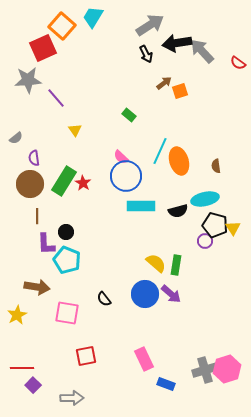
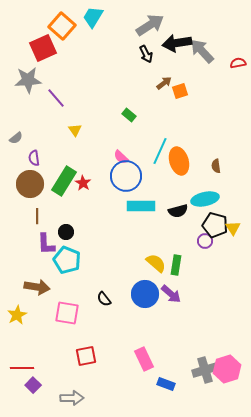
red semicircle at (238, 63): rotated 133 degrees clockwise
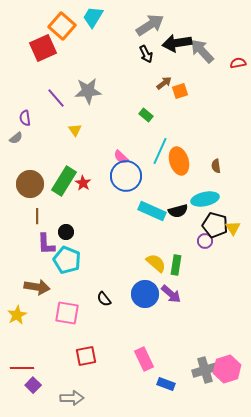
gray star at (28, 80): moved 60 px right, 11 px down
green rectangle at (129, 115): moved 17 px right
purple semicircle at (34, 158): moved 9 px left, 40 px up
cyan rectangle at (141, 206): moved 11 px right, 5 px down; rotated 24 degrees clockwise
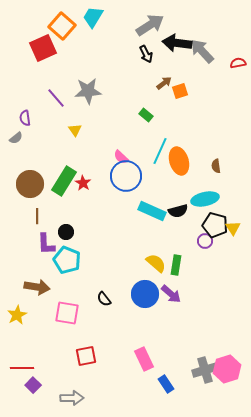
black arrow at (177, 43): rotated 16 degrees clockwise
blue rectangle at (166, 384): rotated 36 degrees clockwise
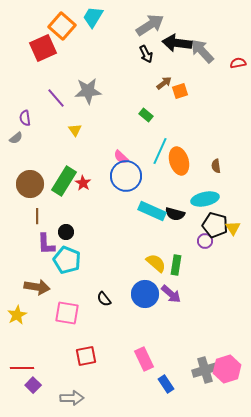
black semicircle at (178, 211): moved 3 px left, 3 px down; rotated 30 degrees clockwise
